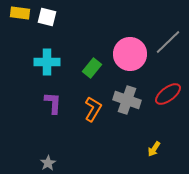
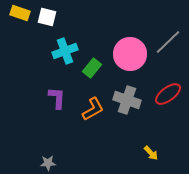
yellow rectangle: rotated 12 degrees clockwise
cyan cross: moved 18 px right, 11 px up; rotated 20 degrees counterclockwise
purple L-shape: moved 4 px right, 5 px up
orange L-shape: rotated 30 degrees clockwise
yellow arrow: moved 3 px left, 4 px down; rotated 77 degrees counterclockwise
gray star: rotated 28 degrees clockwise
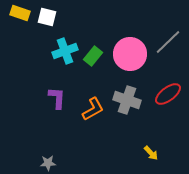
green rectangle: moved 1 px right, 12 px up
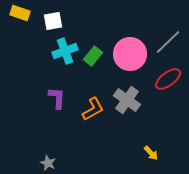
white square: moved 6 px right, 4 px down; rotated 24 degrees counterclockwise
red ellipse: moved 15 px up
gray cross: rotated 16 degrees clockwise
gray star: rotated 28 degrees clockwise
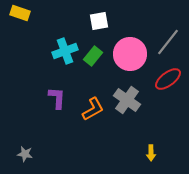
white square: moved 46 px right
gray line: rotated 8 degrees counterclockwise
yellow arrow: rotated 42 degrees clockwise
gray star: moved 23 px left, 9 px up; rotated 14 degrees counterclockwise
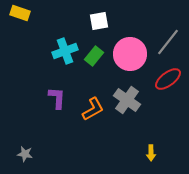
green rectangle: moved 1 px right
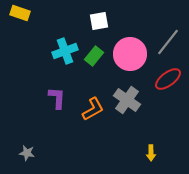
gray star: moved 2 px right, 1 px up
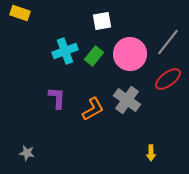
white square: moved 3 px right
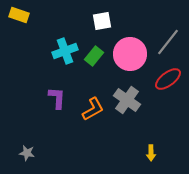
yellow rectangle: moved 1 px left, 2 px down
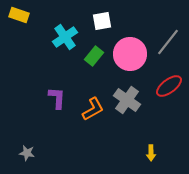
cyan cross: moved 14 px up; rotated 15 degrees counterclockwise
red ellipse: moved 1 px right, 7 px down
